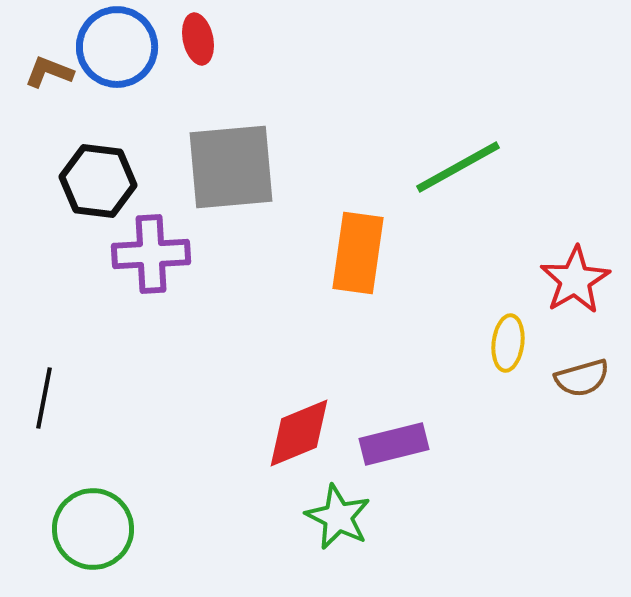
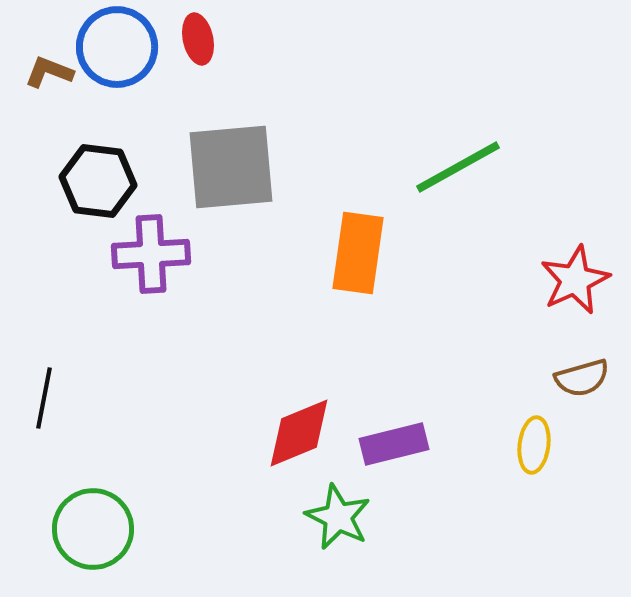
red star: rotated 6 degrees clockwise
yellow ellipse: moved 26 px right, 102 px down
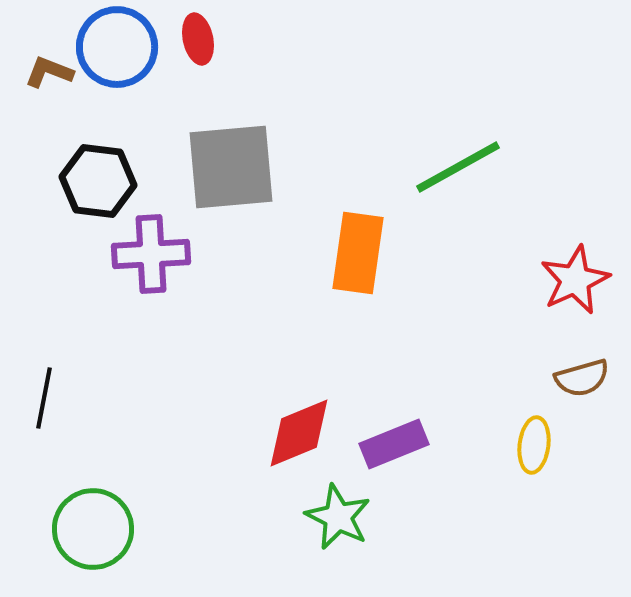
purple rectangle: rotated 8 degrees counterclockwise
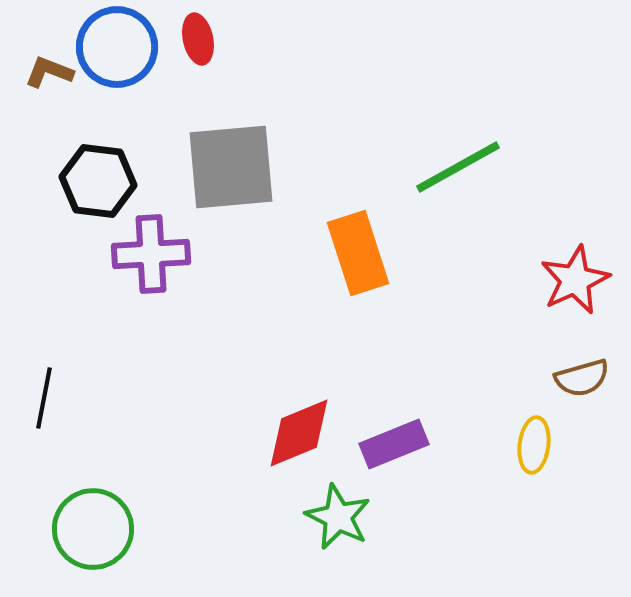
orange rectangle: rotated 26 degrees counterclockwise
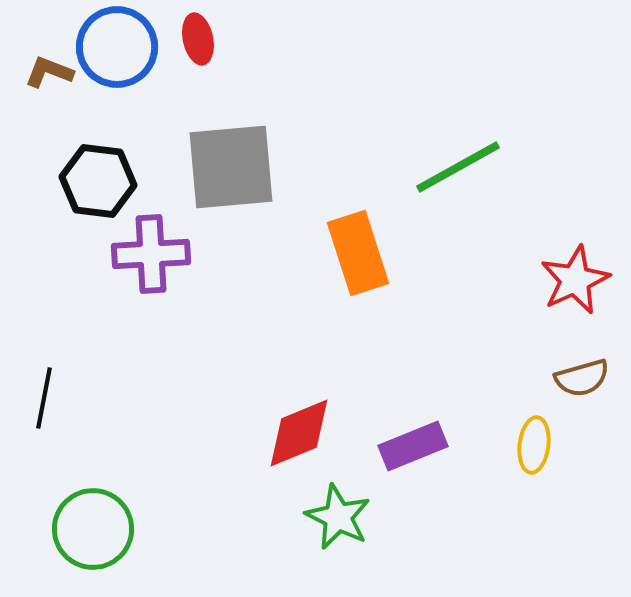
purple rectangle: moved 19 px right, 2 px down
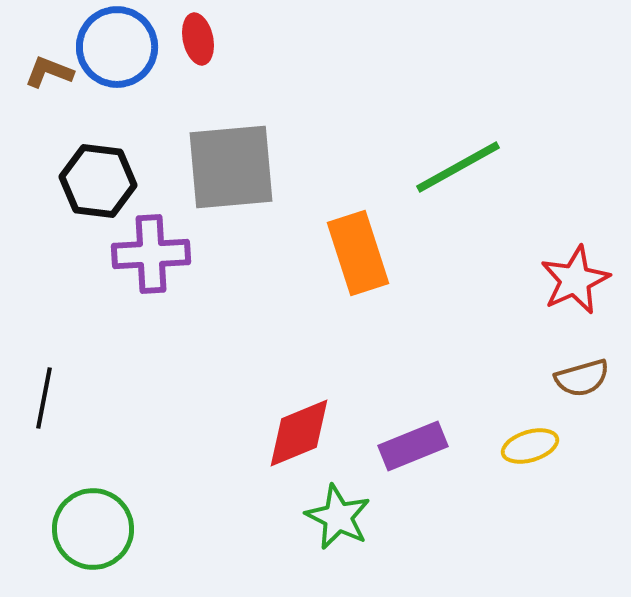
yellow ellipse: moved 4 px left, 1 px down; rotated 66 degrees clockwise
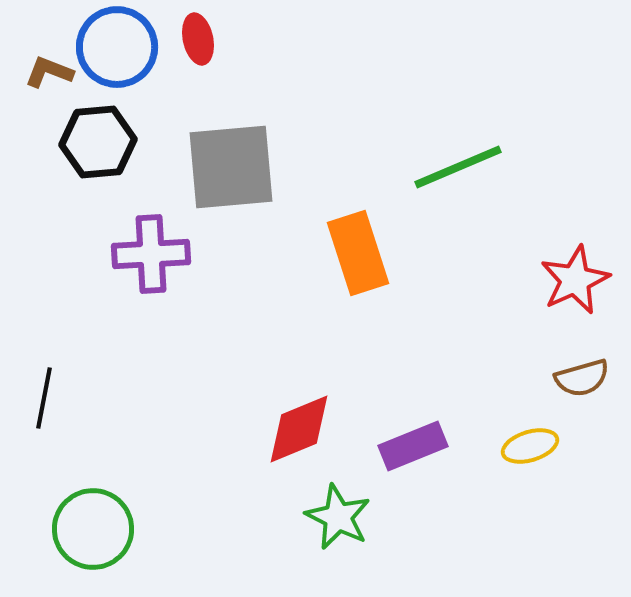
green line: rotated 6 degrees clockwise
black hexagon: moved 39 px up; rotated 12 degrees counterclockwise
red diamond: moved 4 px up
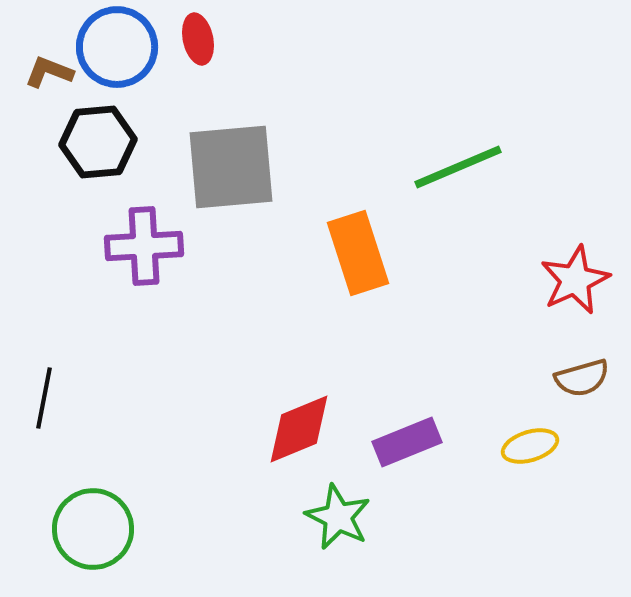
purple cross: moved 7 px left, 8 px up
purple rectangle: moved 6 px left, 4 px up
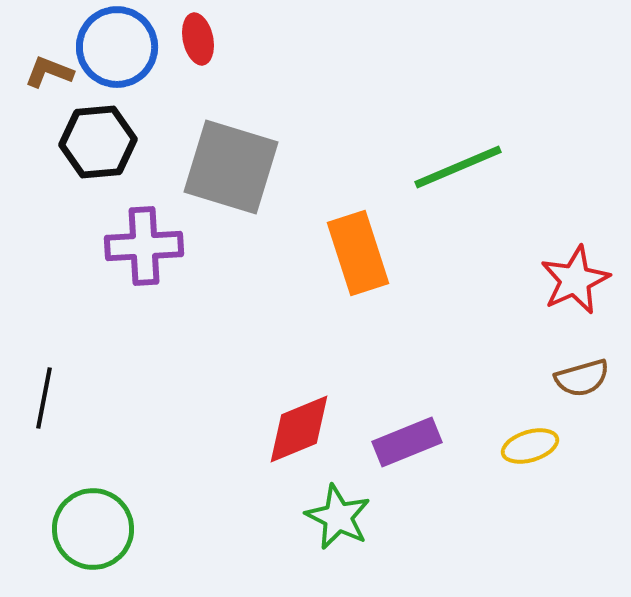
gray square: rotated 22 degrees clockwise
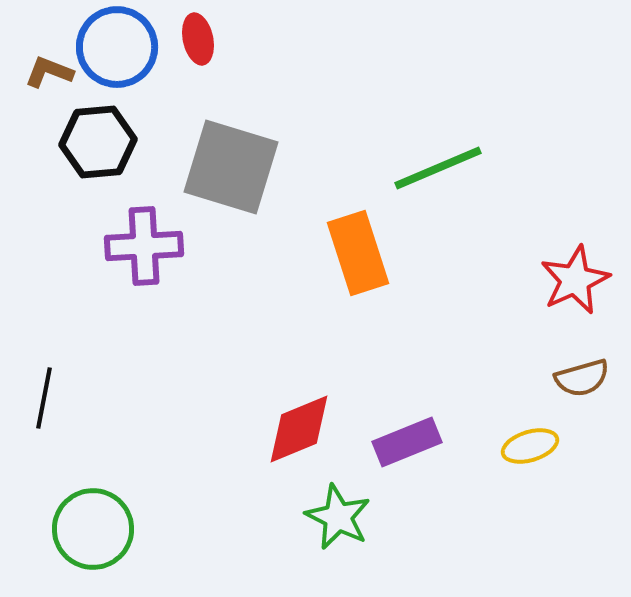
green line: moved 20 px left, 1 px down
